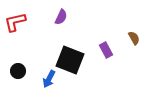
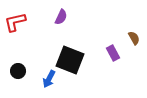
purple rectangle: moved 7 px right, 3 px down
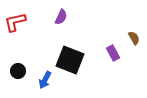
blue arrow: moved 4 px left, 1 px down
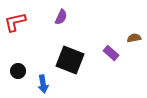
brown semicircle: rotated 72 degrees counterclockwise
purple rectangle: moved 2 px left; rotated 21 degrees counterclockwise
blue arrow: moved 2 px left, 4 px down; rotated 36 degrees counterclockwise
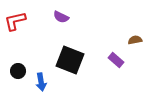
purple semicircle: rotated 91 degrees clockwise
red L-shape: moved 1 px up
brown semicircle: moved 1 px right, 2 px down
purple rectangle: moved 5 px right, 7 px down
blue arrow: moved 2 px left, 2 px up
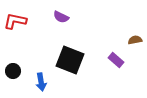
red L-shape: rotated 25 degrees clockwise
black circle: moved 5 px left
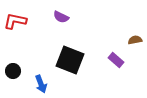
blue arrow: moved 2 px down; rotated 12 degrees counterclockwise
